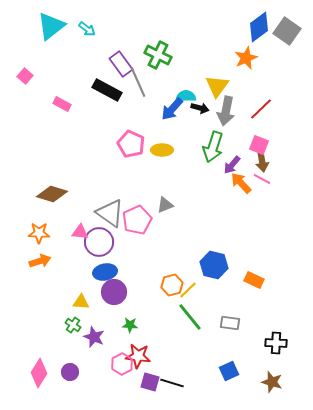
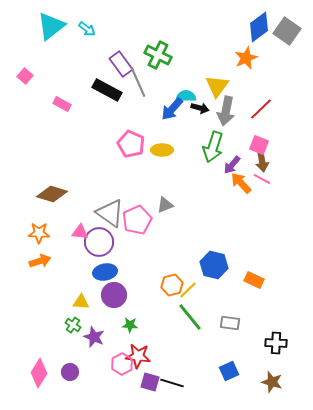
purple circle at (114, 292): moved 3 px down
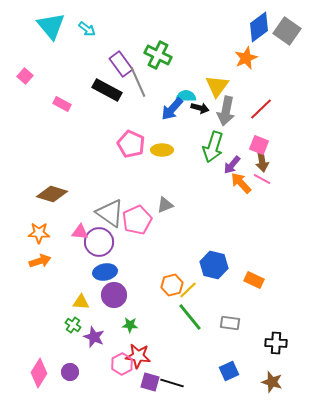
cyan triangle at (51, 26): rotated 32 degrees counterclockwise
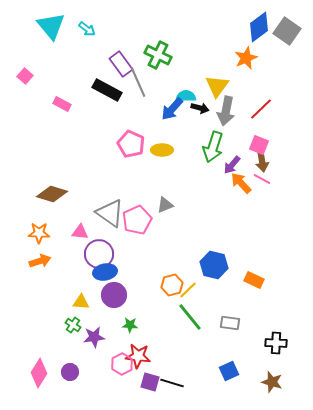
purple circle at (99, 242): moved 12 px down
purple star at (94, 337): rotated 30 degrees counterclockwise
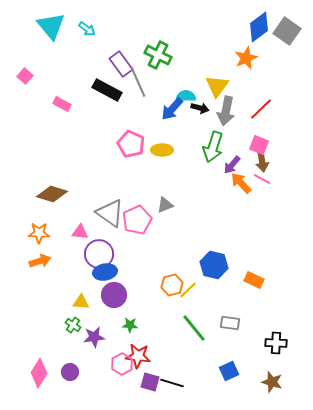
green line at (190, 317): moved 4 px right, 11 px down
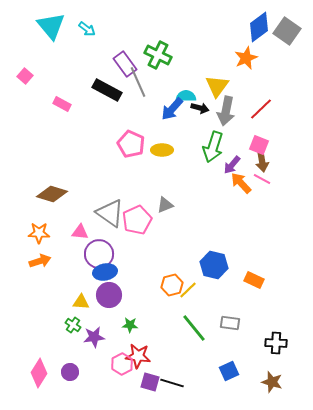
purple rectangle at (121, 64): moved 4 px right
purple circle at (114, 295): moved 5 px left
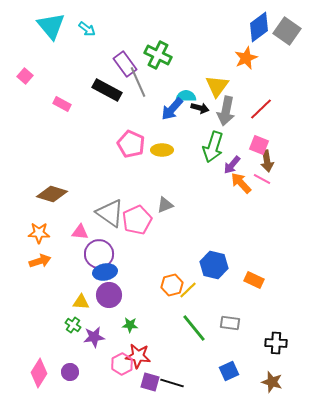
brown arrow at (262, 161): moved 5 px right
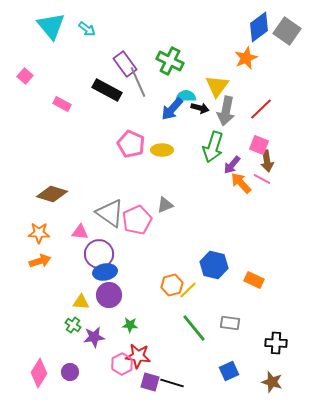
green cross at (158, 55): moved 12 px right, 6 px down
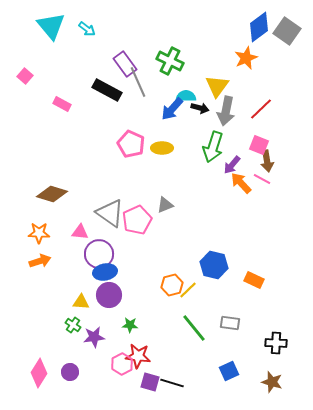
yellow ellipse at (162, 150): moved 2 px up
